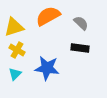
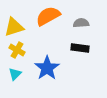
gray semicircle: rotated 49 degrees counterclockwise
blue star: rotated 30 degrees clockwise
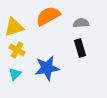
black rectangle: rotated 66 degrees clockwise
blue star: rotated 25 degrees clockwise
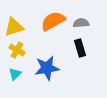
orange semicircle: moved 5 px right, 5 px down
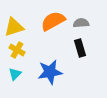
blue star: moved 3 px right, 4 px down
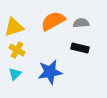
black rectangle: rotated 60 degrees counterclockwise
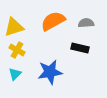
gray semicircle: moved 5 px right
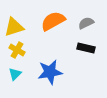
gray semicircle: rotated 21 degrees counterclockwise
black rectangle: moved 6 px right
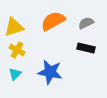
blue star: rotated 20 degrees clockwise
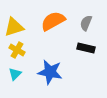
gray semicircle: rotated 42 degrees counterclockwise
